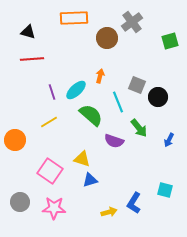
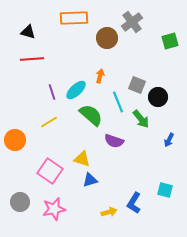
green arrow: moved 2 px right, 9 px up
pink star: moved 1 px down; rotated 15 degrees counterclockwise
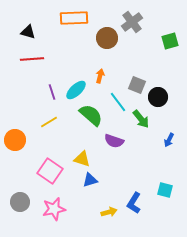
cyan line: rotated 15 degrees counterclockwise
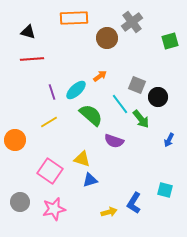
orange arrow: rotated 40 degrees clockwise
cyan line: moved 2 px right, 2 px down
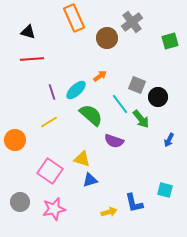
orange rectangle: rotated 68 degrees clockwise
blue L-shape: rotated 45 degrees counterclockwise
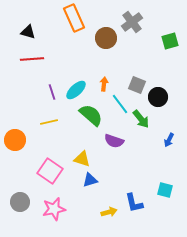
brown circle: moved 1 px left
orange arrow: moved 4 px right, 8 px down; rotated 48 degrees counterclockwise
yellow line: rotated 18 degrees clockwise
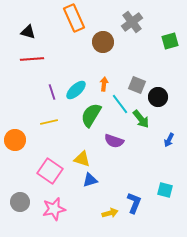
brown circle: moved 3 px left, 4 px down
green semicircle: rotated 100 degrees counterclockwise
blue L-shape: rotated 145 degrees counterclockwise
yellow arrow: moved 1 px right, 1 px down
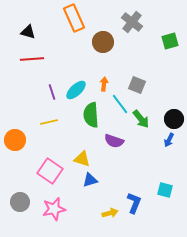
gray cross: rotated 15 degrees counterclockwise
black circle: moved 16 px right, 22 px down
green semicircle: rotated 35 degrees counterclockwise
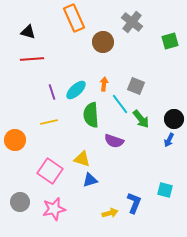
gray square: moved 1 px left, 1 px down
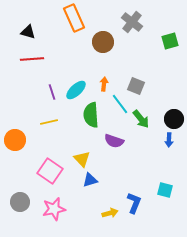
blue arrow: rotated 24 degrees counterclockwise
yellow triangle: rotated 30 degrees clockwise
